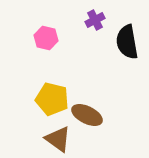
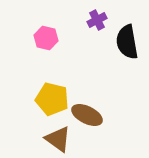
purple cross: moved 2 px right
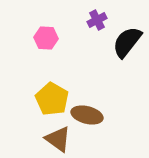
pink hexagon: rotated 10 degrees counterclockwise
black semicircle: rotated 48 degrees clockwise
yellow pentagon: rotated 16 degrees clockwise
brown ellipse: rotated 12 degrees counterclockwise
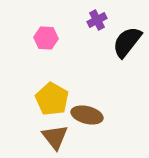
brown triangle: moved 3 px left, 2 px up; rotated 16 degrees clockwise
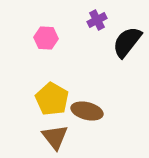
brown ellipse: moved 4 px up
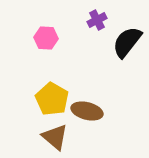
brown triangle: rotated 12 degrees counterclockwise
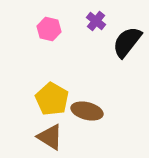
purple cross: moved 1 px left, 1 px down; rotated 24 degrees counterclockwise
pink hexagon: moved 3 px right, 9 px up; rotated 10 degrees clockwise
brown triangle: moved 5 px left; rotated 8 degrees counterclockwise
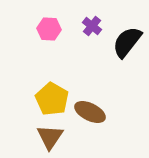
purple cross: moved 4 px left, 5 px down
pink hexagon: rotated 10 degrees counterclockwise
brown ellipse: moved 3 px right, 1 px down; rotated 12 degrees clockwise
brown triangle: rotated 32 degrees clockwise
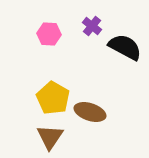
pink hexagon: moved 5 px down
black semicircle: moved 2 px left, 5 px down; rotated 80 degrees clockwise
yellow pentagon: moved 1 px right, 1 px up
brown ellipse: rotated 8 degrees counterclockwise
